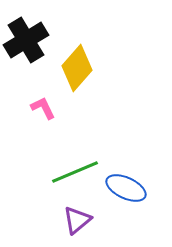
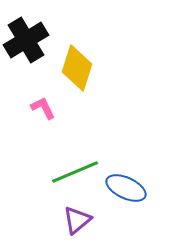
yellow diamond: rotated 24 degrees counterclockwise
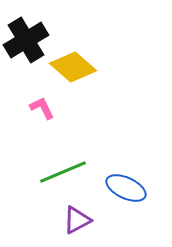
yellow diamond: moved 4 px left, 1 px up; rotated 66 degrees counterclockwise
pink L-shape: moved 1 px left
green line: moved 12 px left
purple triangle: rotated 12 degrees clockwise
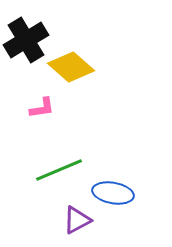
yellow diamond: moved 2 px left
pink L-shape: rotated 108 degrees clockwise
green line: moved 4 px left, 2 px up
blue ellipse: moved 13 px left, 5 px down; rotated 15 degrees counterclockwise
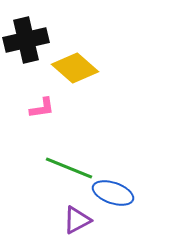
black cross: rotated 18 degrees clockwise
yellow diamond: moved 4 px right, 1 px down
green line: moved 10 px right, 2 px up; rotated 45 degrees clockwise
blue ellipse: rotated 9 degrees clockwise
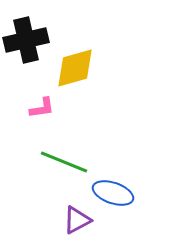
yellow diamond: rotated 57 degrees counterclockwise
green line: moved 5 px left, 6 px up
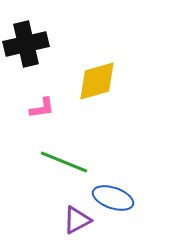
black cross: moved 4 px down
yellow diamond: moved 22 px right, 13 px down
blue ellipse: moved 5 px down
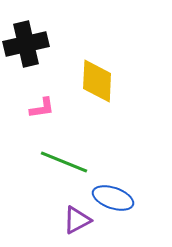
yellow diamond: rotated 72 degrees counterclockwise
